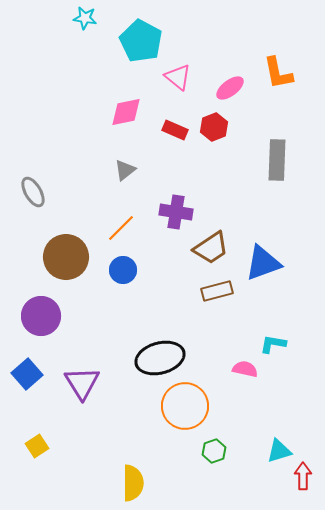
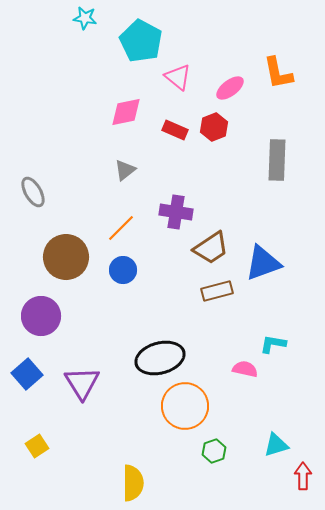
cyan triangle: moved 3 px left, 6 px up
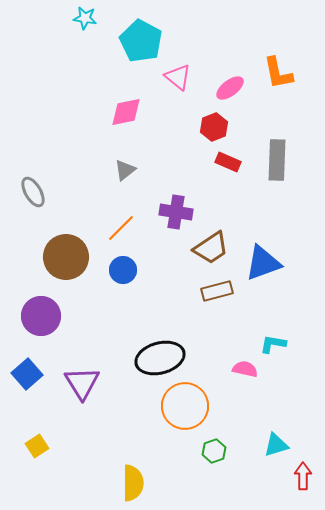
red rectangle: moved 53 px right, 32 px down
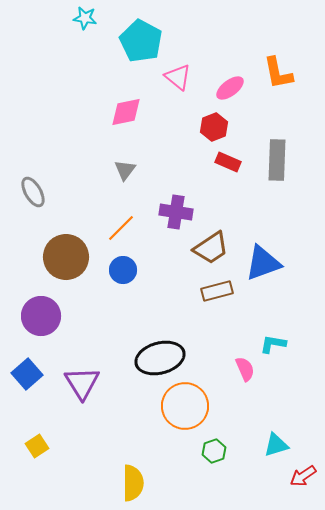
gray triangle: rotated 15 degrees counterclockwise
pink semicircle: rotated 55 degrees clockwise
red arrow: rotated 124 degrees counterclockwise
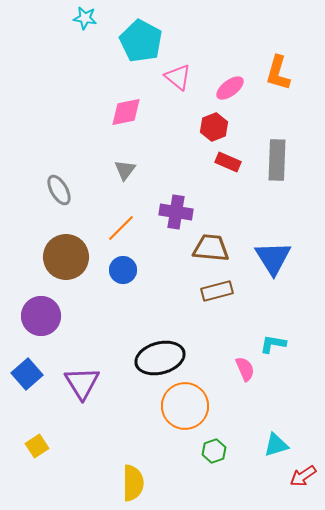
orange L-shape: rotated 27 degrees clockwise
gray ellipse: moved 26 px right, 2 px up
brown trapezoid: rotated 141 degrees counterclockwise
blue triangle: moved 10 px right, 5 px up; rotated 42 degrees counterclockwise
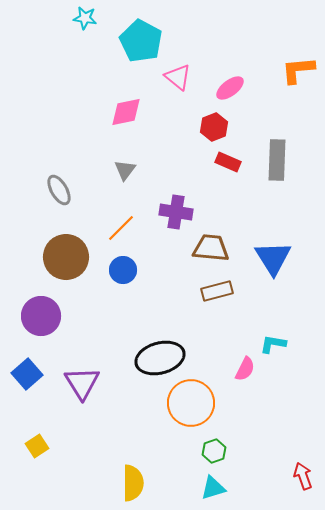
orange L-shape: moved 20 px right, 3 px up; rotated 69 degrees clockwise
pink semicircle: rotated 50 degrees clockwise
orange circle: moved 6 px right, 3 px up
cyan triangle: moved 63 px left, 43 px down
red arrow: rotated 104 degrees clockwise
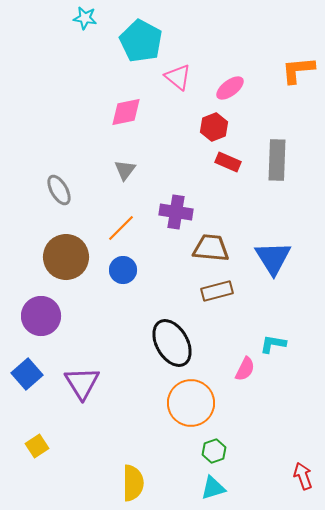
black ellipse: moved 12 px right, 15 px up; rotated 75 degrees clockwise
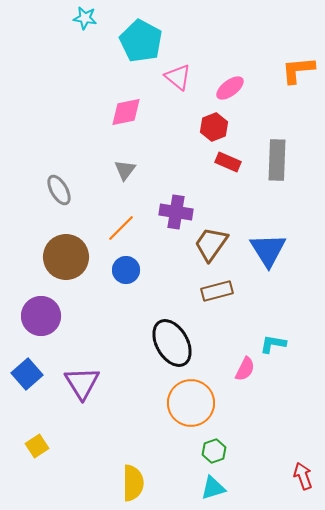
brown trapezoid: moved 4 px up; rotated 60 degrees counterclockwise
blue triangle: moved 5 px left, 8 px up
blue circle: moved 3 px right
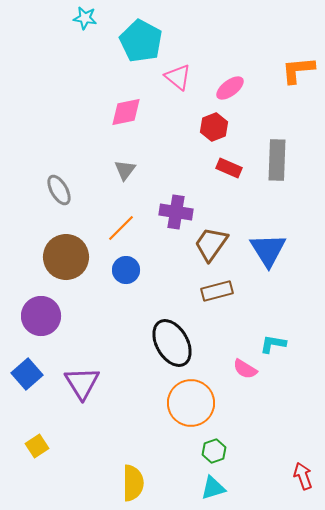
red rectangle: moved 1 px right, 6 px down
pink semicircle: rotated 95 degrees clockwise
